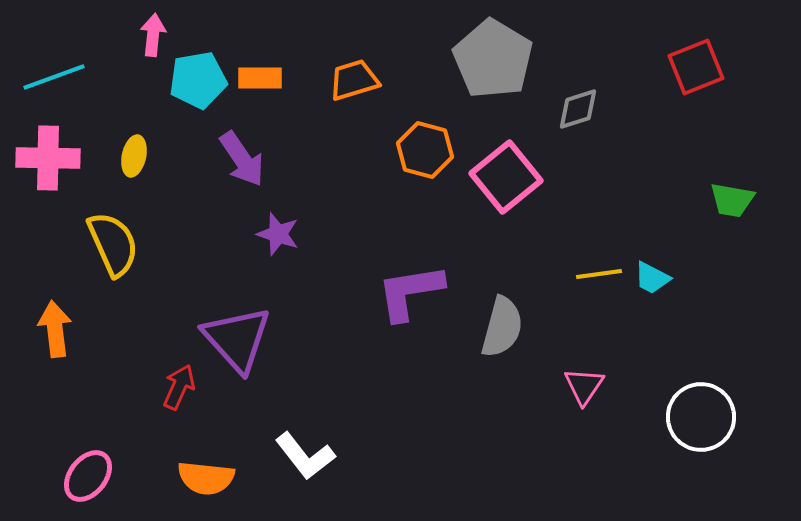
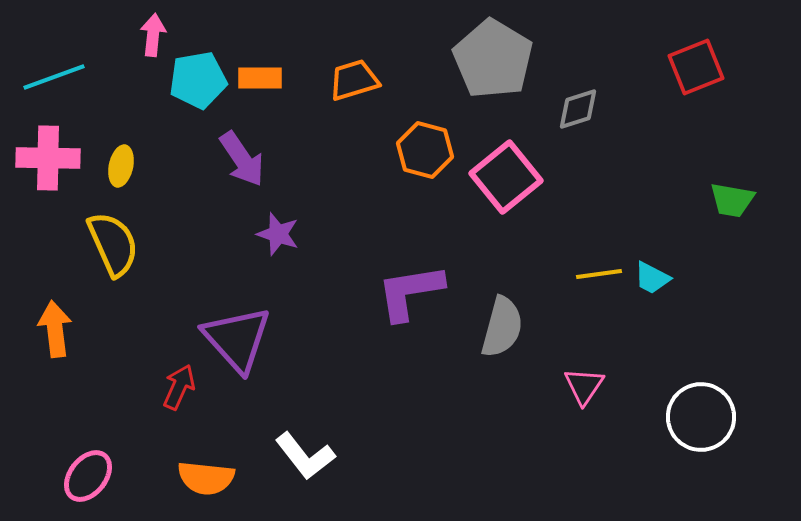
yellow ellipse: moved 13 px left, 10 px down
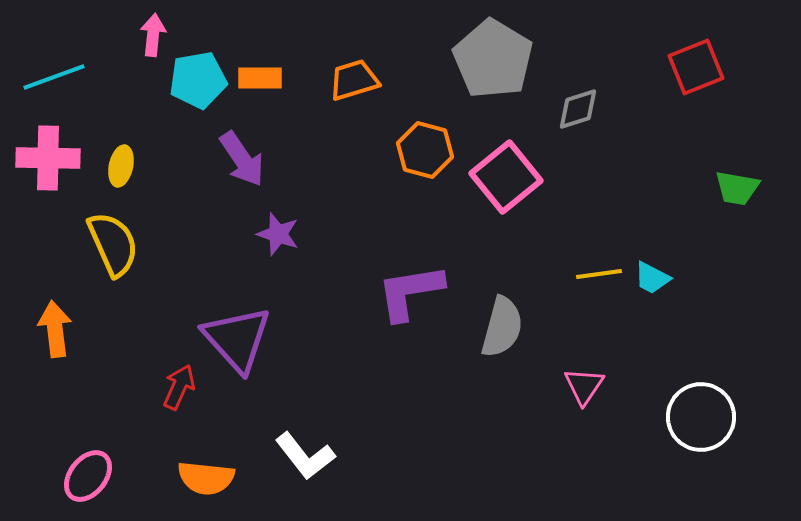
green trapezoid: moved 5 px right, 12 px up
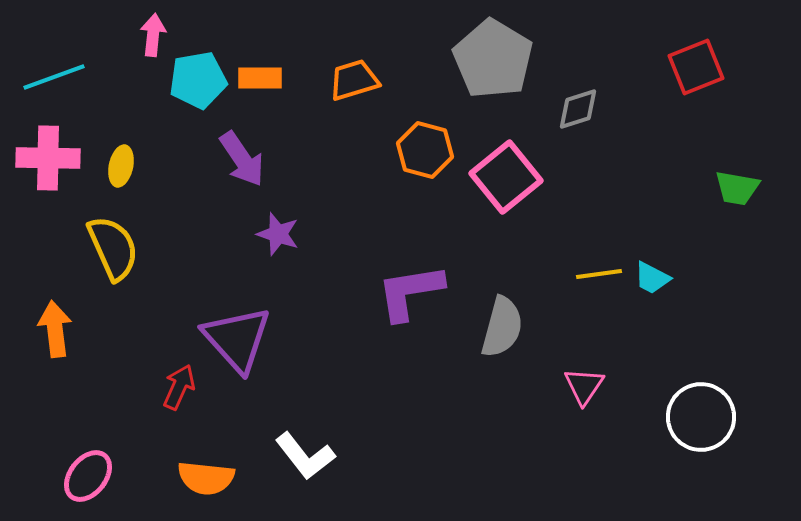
yellow semicircle: moved 4 px down
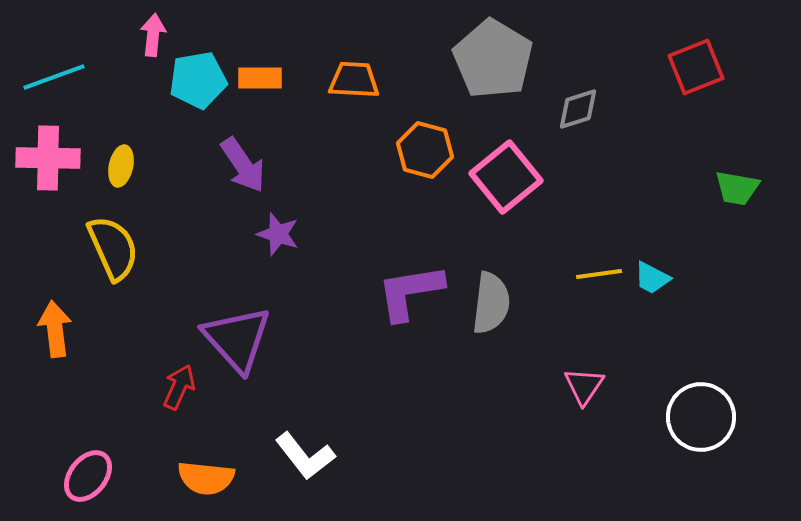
orange trapezoid: rotated 20 degrees clockwise
purple arrow: moved 1 px right, 6 px down
gray semicircle: moved 11 px left, 24 px up; rotated 8 degrees counterclockwise
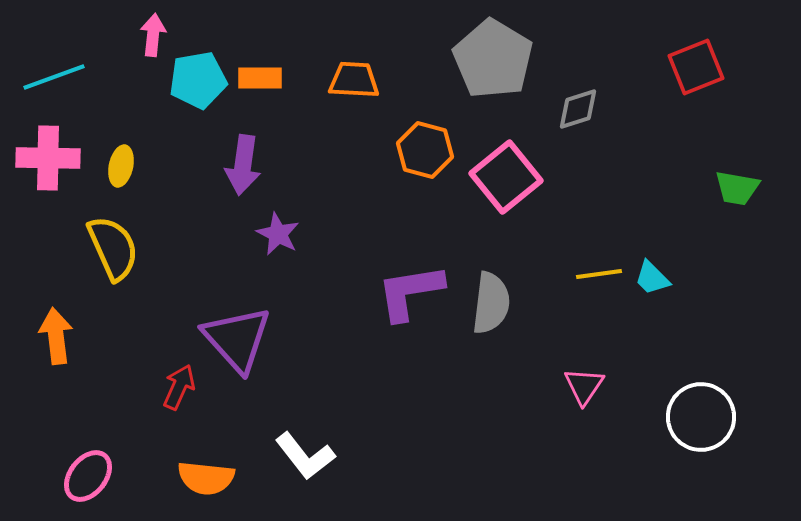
purple arrow: rotated 42 degrees clockwise
purple star: rotated 9 degrees clockwise
cyan trapezoid: rotated 18 degrees clockwise
orange arrow: moved 1 px right, 7 px down
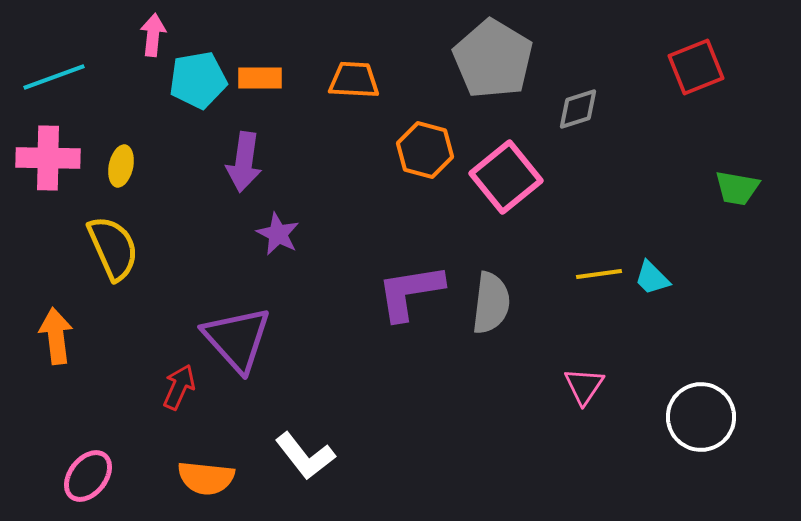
purple arrow: moved 1 px right, 3 px up
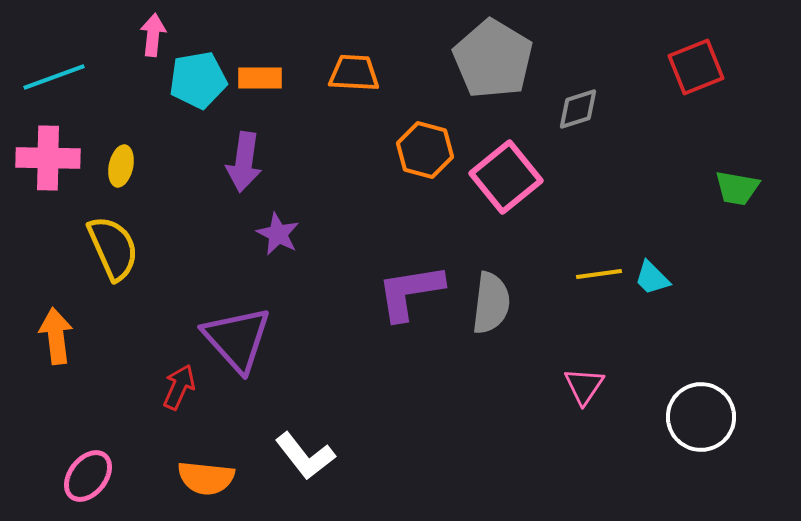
orange trapezoid: moved 7 px up
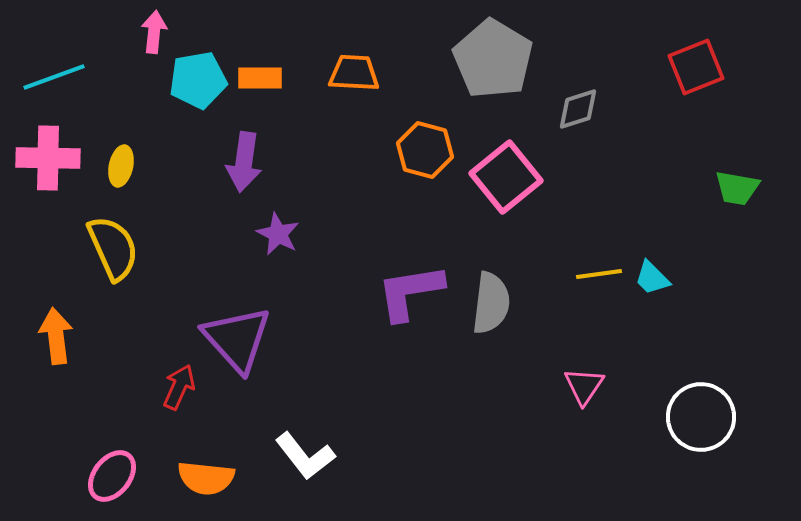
pink arrow: moved 1 px right, 3 px up
pink ellipse: moved 24 px right
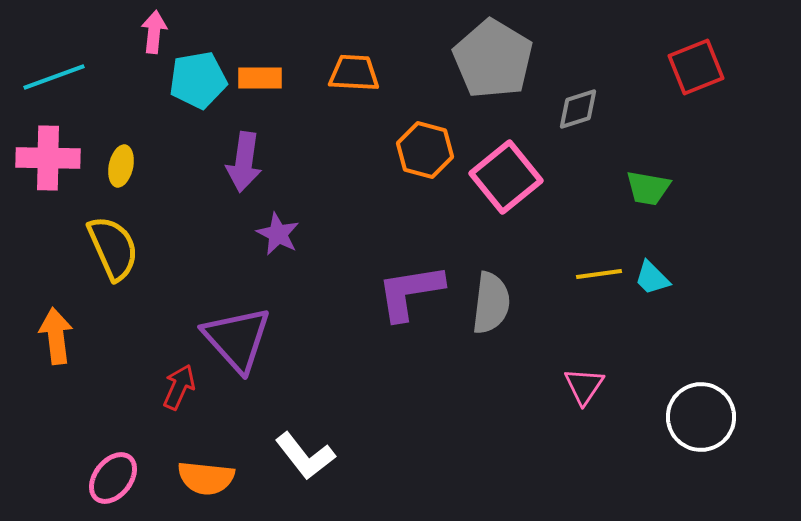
green trapezoid: moved 89 px left
pink ellipse: moved 1 px right, 2 px down
